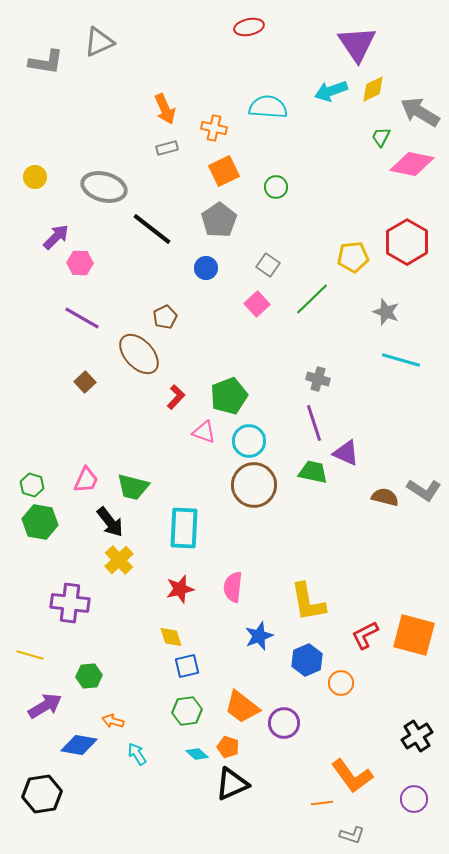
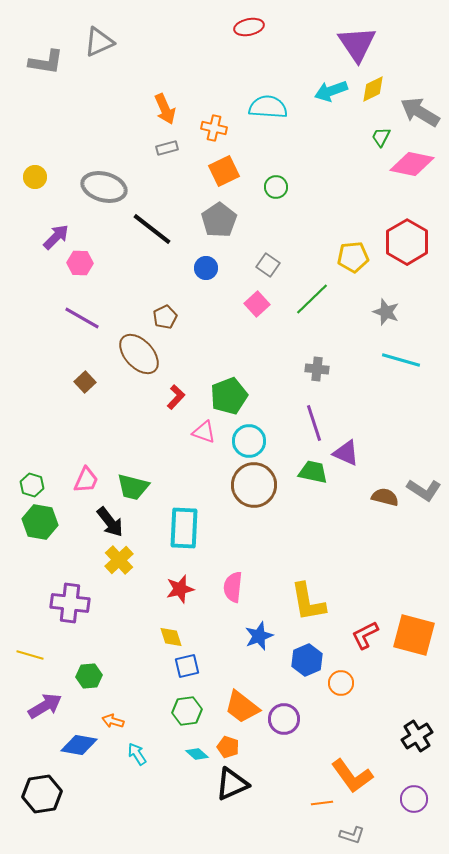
gray cross at (318, 379): moved 1 px left, 10 px up; rotated 10 degrees counterclockwise
purple circle at (284, 723): moved 4 px up
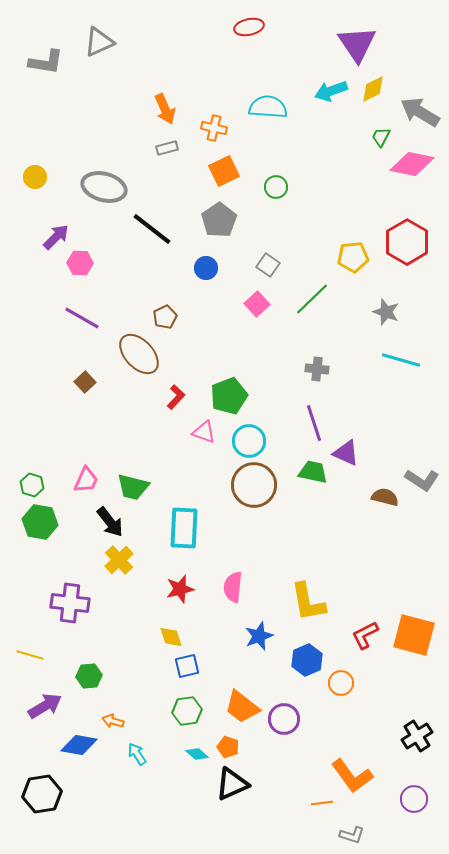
gray L-shape at (424, 490): moved 2 px left, 10 px up
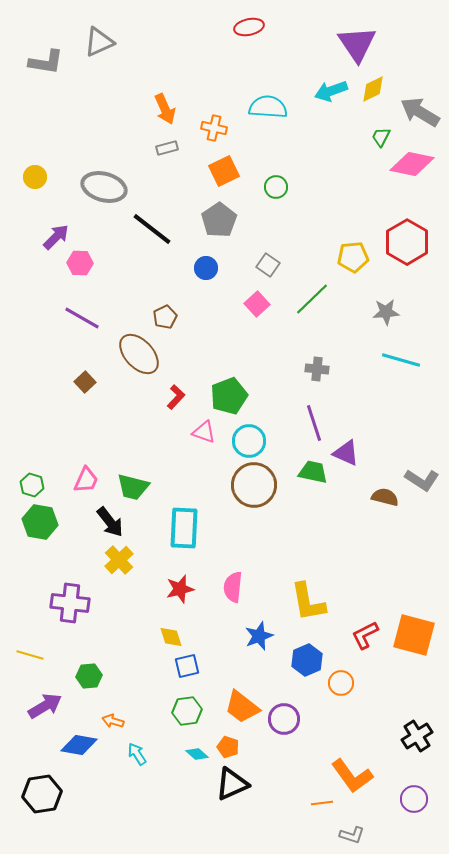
gray star at (386, 312): rotated 24 degrees counterclockwise
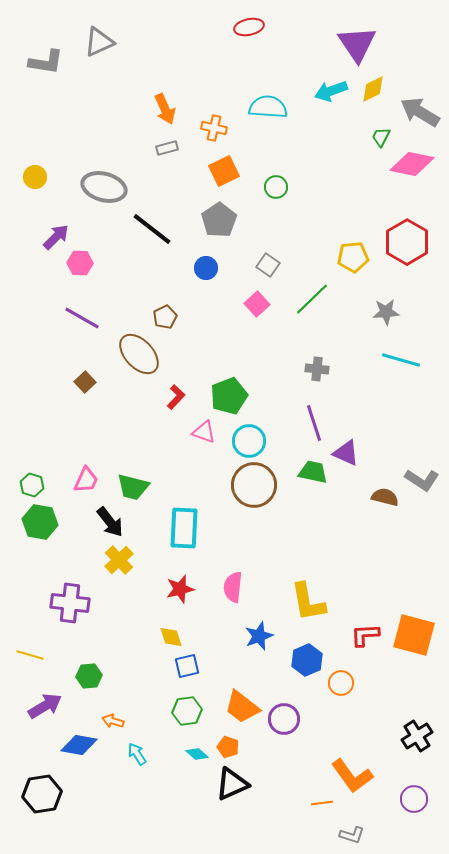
red L-shape at (365, 635): rotated 24 degrees clockwise
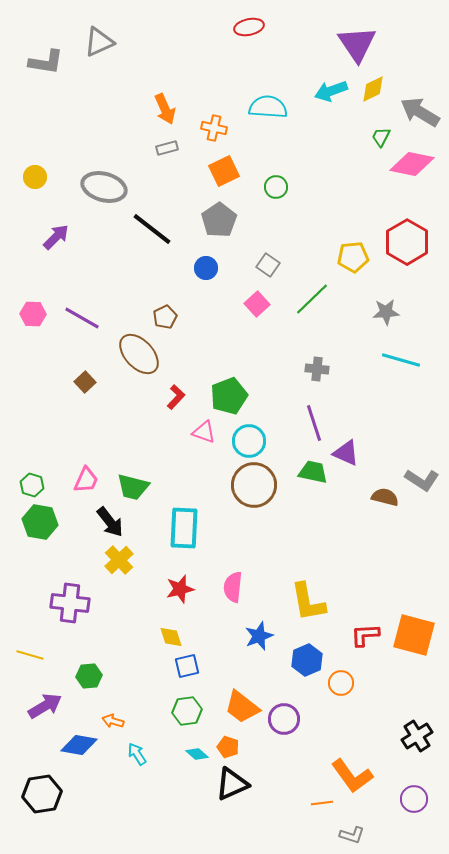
pink hexagon at (80, 263): moved 47 px left, 51 px down
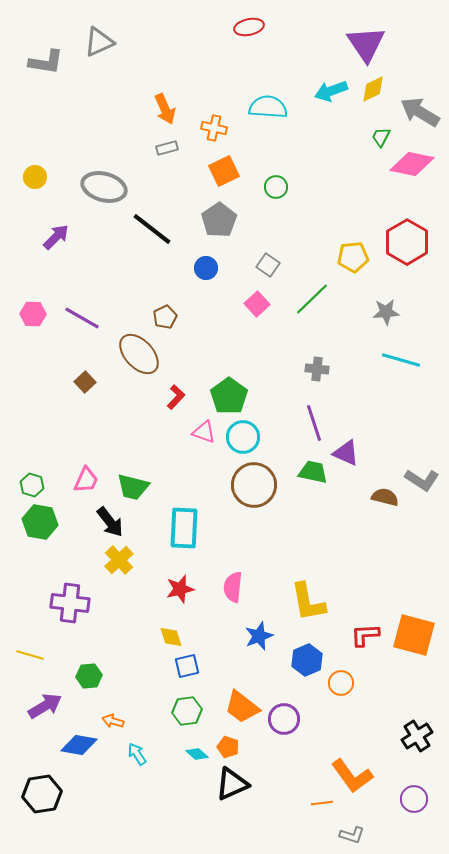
purple triangle at (357, 44): moved 9 px right
green pentagon at (229, 396): rotated 15 degrees counterclockwise
cyan circle at (249, 441): moved 6 px left, 4 px up
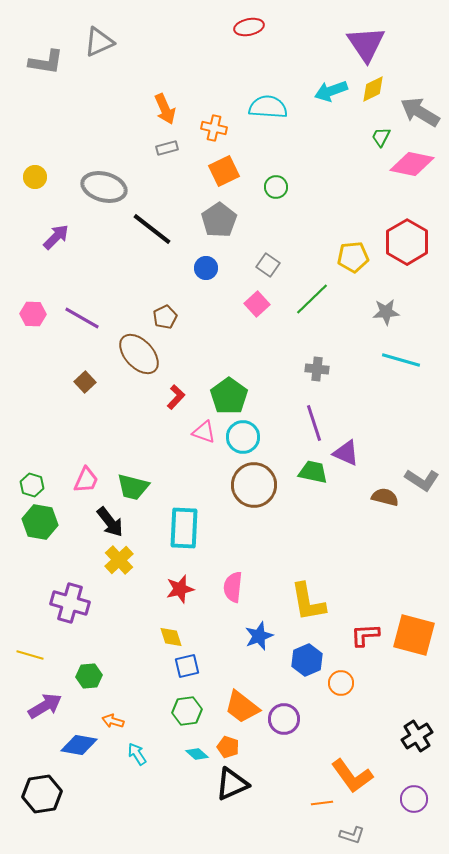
purple cross at (70, 603): rotated 9 degrees clockwise
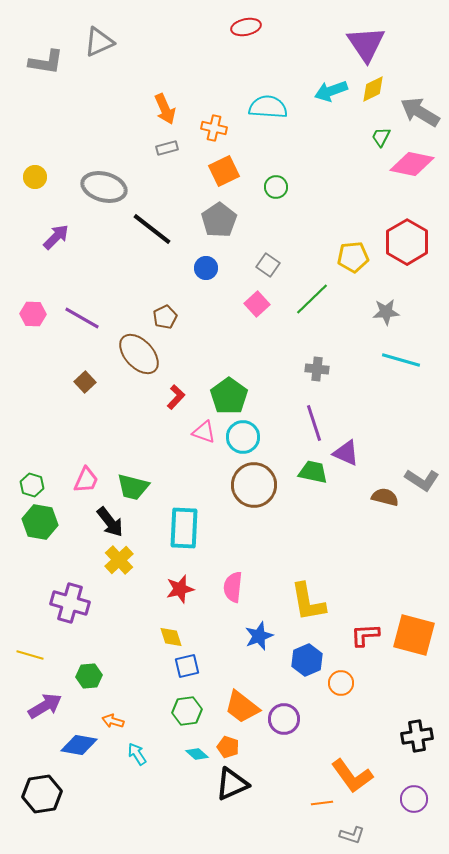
red ellipse at (249, 27): moved 3 px left
black cross at (417, 736): rotated 24 degrees clockwise
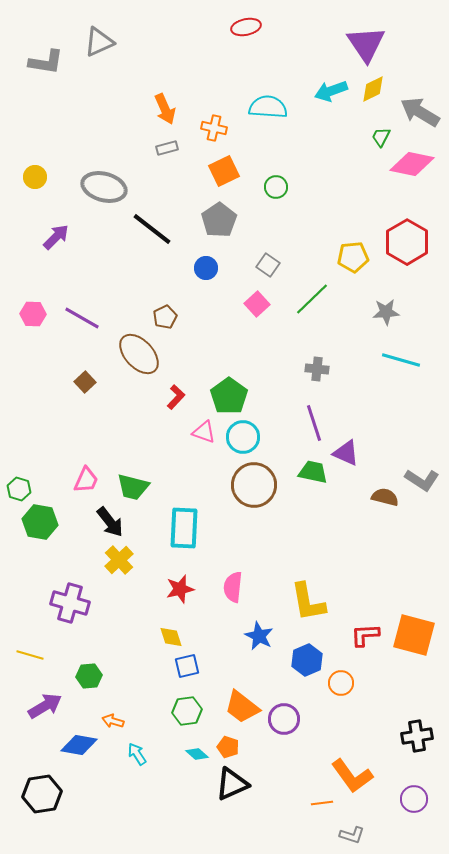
green hexagon at (32, 485): moved 13 px left, 4 px down
blue star at (259, 636): rotated 24 degrees counterclockwise
